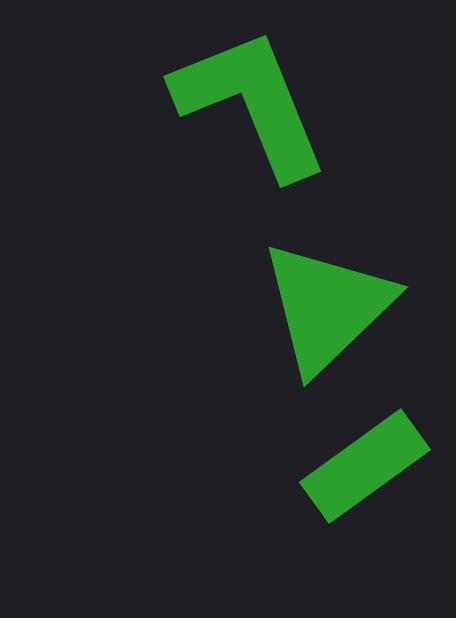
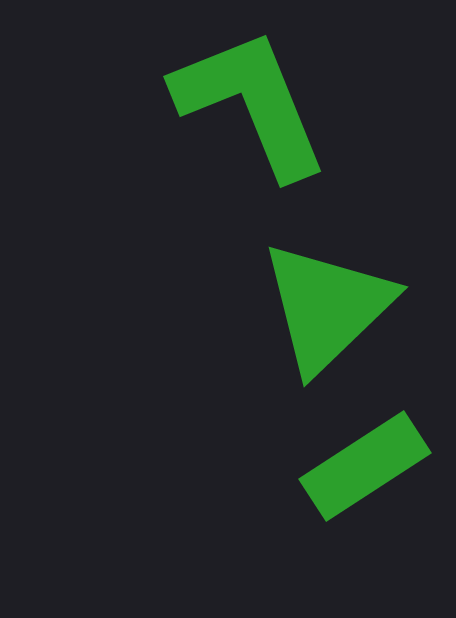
green rectangle: rotated 3 degrees clockwise
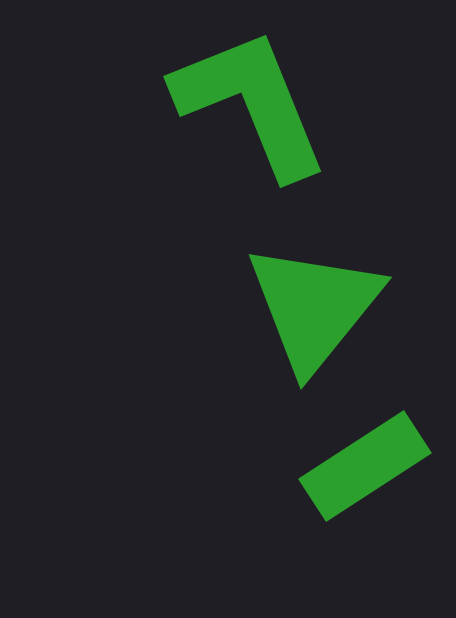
green triangle: moved 13 px left; rotated 7 degrees counterclockwise
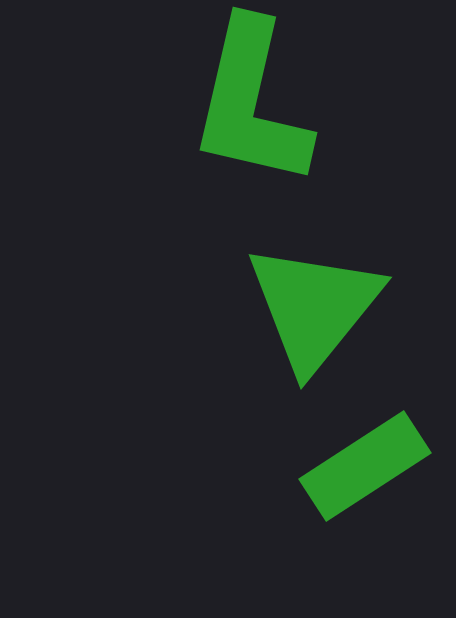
green L-shape: rotated 145 degrees counterclockwise
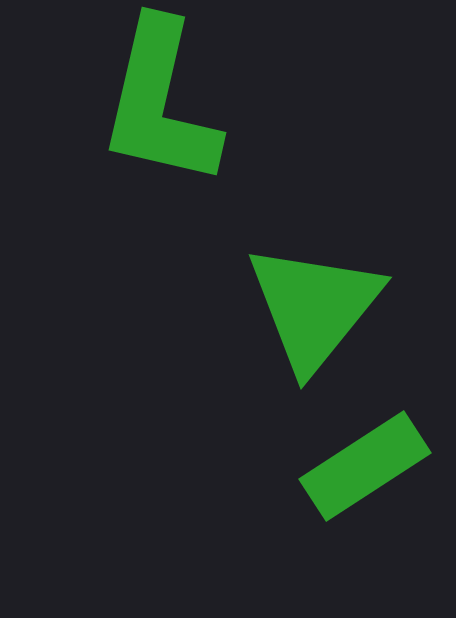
green L-shape: moved 91 px left
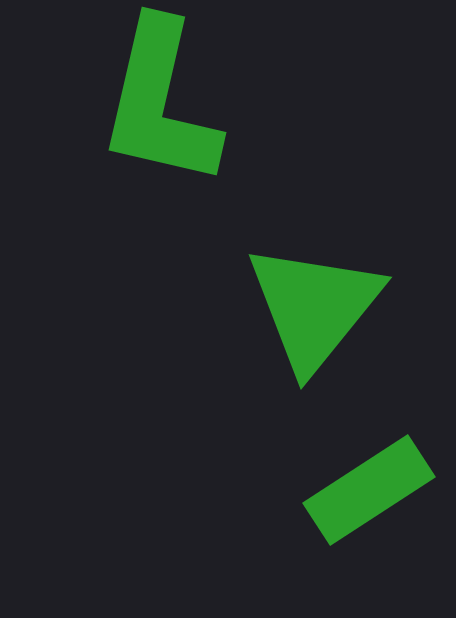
green rectangle: moved 4 px right, 24 px down
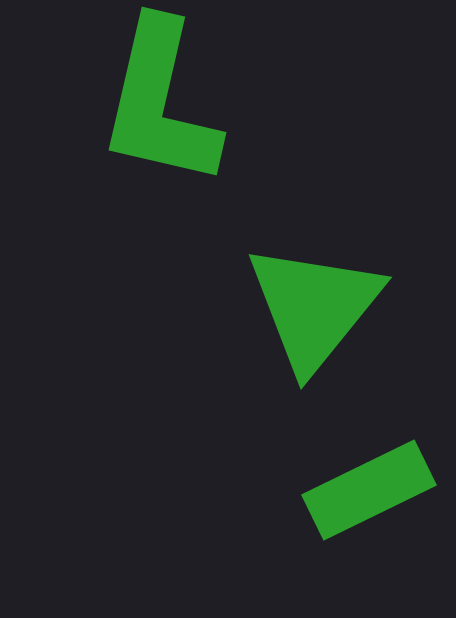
green rectangle: rotated 7 degrees clockwise
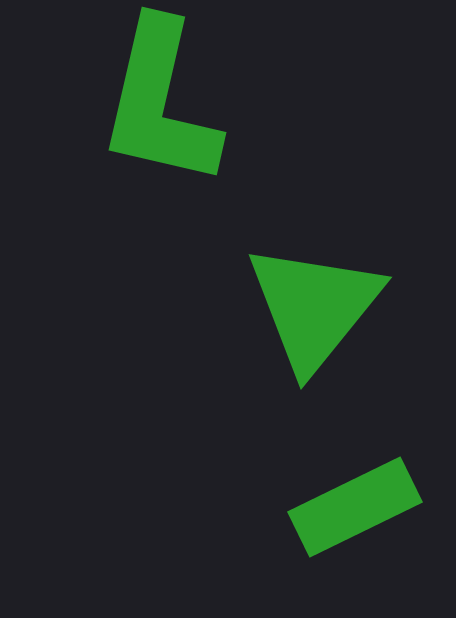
green rectangle: moved 14 px left, 17 px down
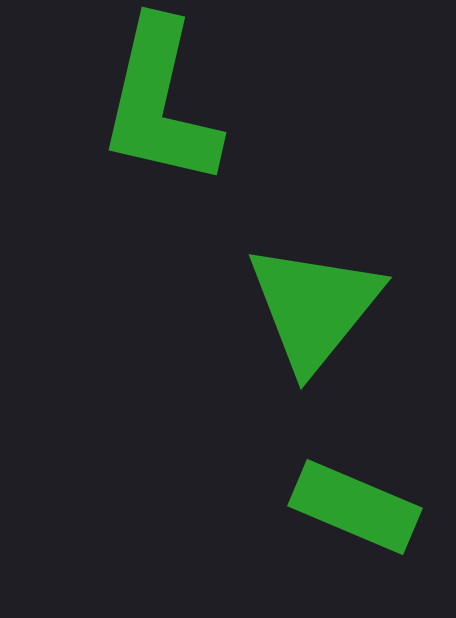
green rectangle: rotated 49 degrees clockwise
